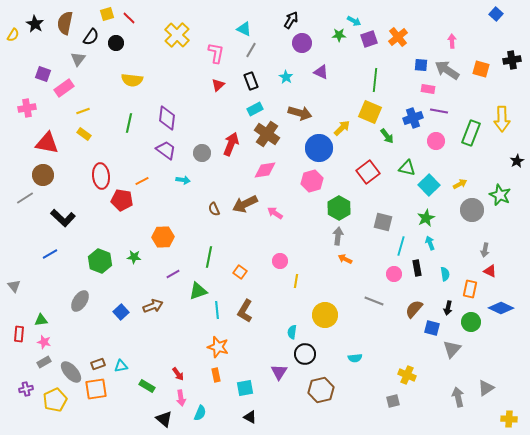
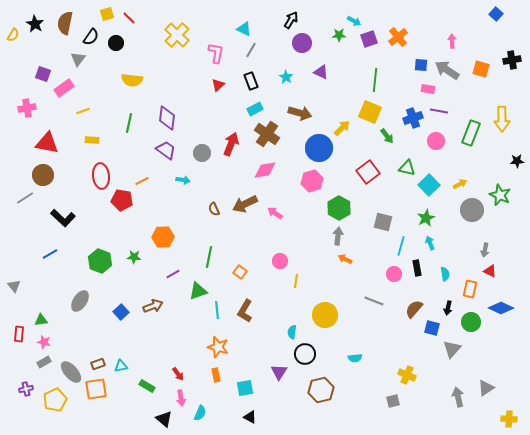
yellow rectangle at (84, 134): moved 8 px right, 6 px down; rotated 32 degrees counterclockwise
black star at (517, 161): rotated 24 degrees clockwise
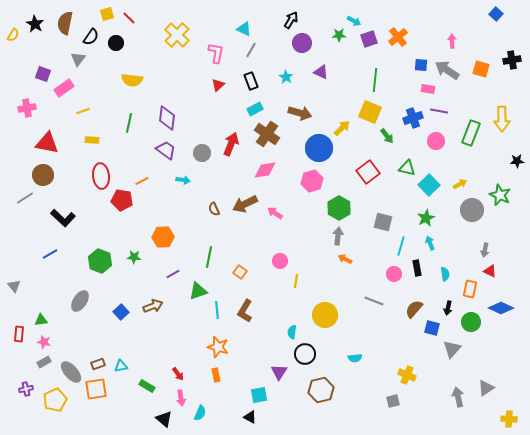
cyan square at (245, 388): moved 14 px right, 7 px down
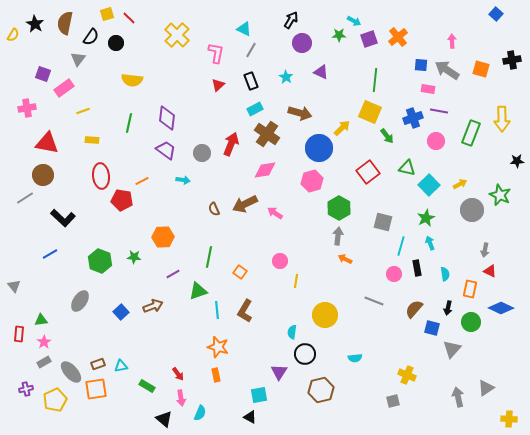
pink star at (44, 342): rotated 24 degrees clockwise
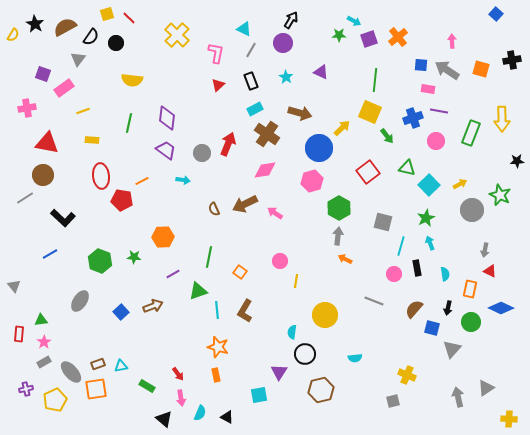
brown semicircle at (65, 23): moved 4 px down; rotated 50 degrees clockwise
purple circle at (302, 43): moved 19 px left
red arrow at (231, 144): moved 3 px left
black triangle at (250, 417): moved 23 px left
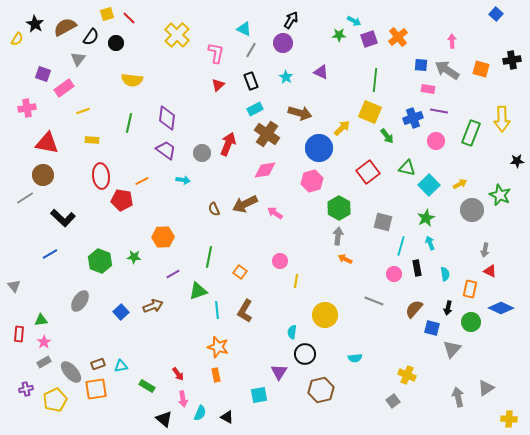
yellow semicircle at (13, 35): moved 4 px right, 4 px down
pink arrow at (181, 398): moved 2 px right, 1 px down
gray square at (393, 401): rotated 24 degrees counterclockwise
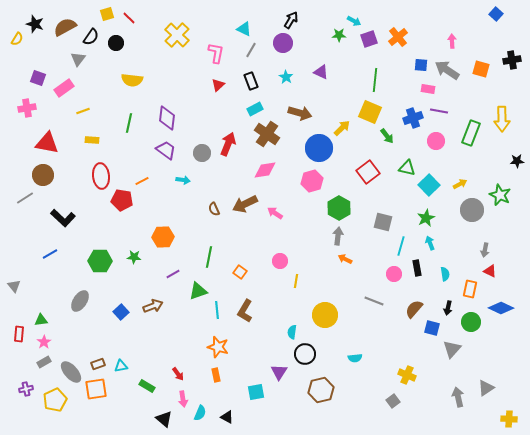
black star at (35, 24): rotated 12 degrees counterclockwise
purple square at (43, 74): moved 5 px left, 4 px down
green hexagon at (100, 261): rotated 20 degrees counterclockwise
cyan square at (259, 395): moved 3 px left, 3 px up
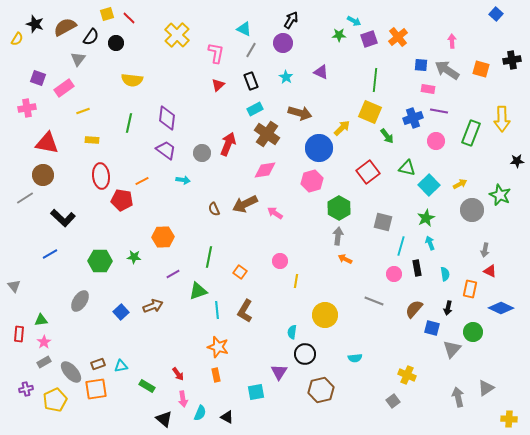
green circle at (471, 322): moved 2 px right, 10 px down
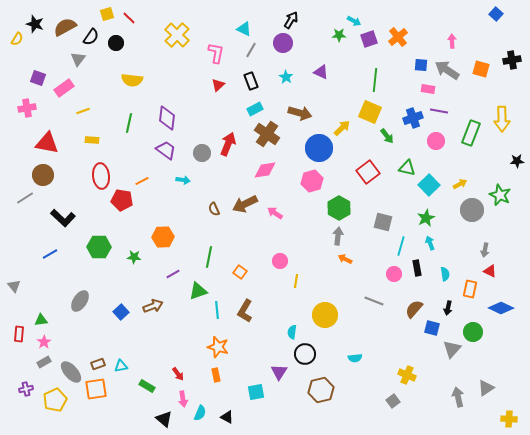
green hexagon at (100, 261): moved 1 px left, 14 px up
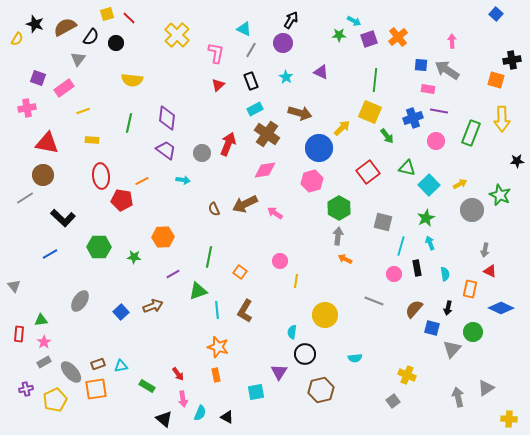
orange square at (481, 69): moved 15 px right, 11 px down
